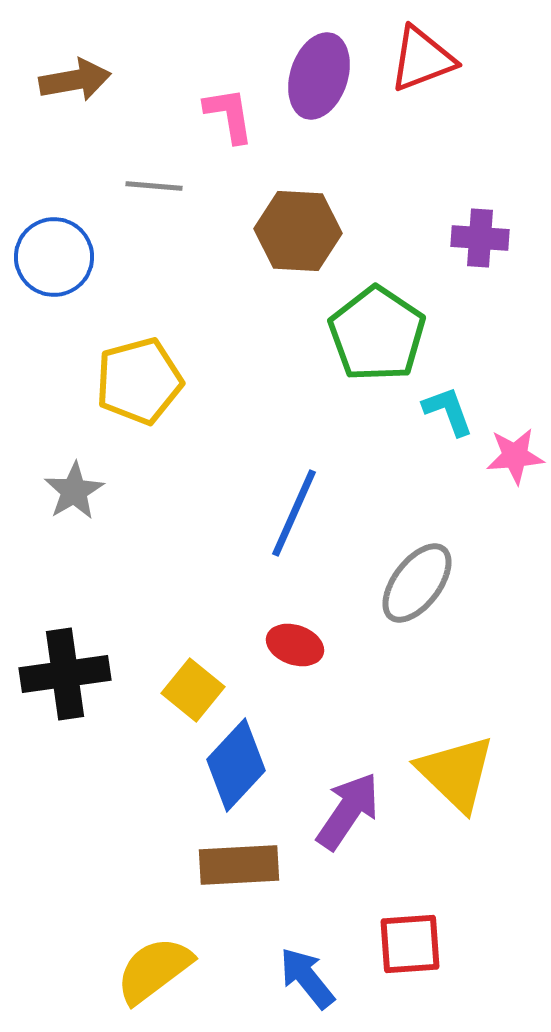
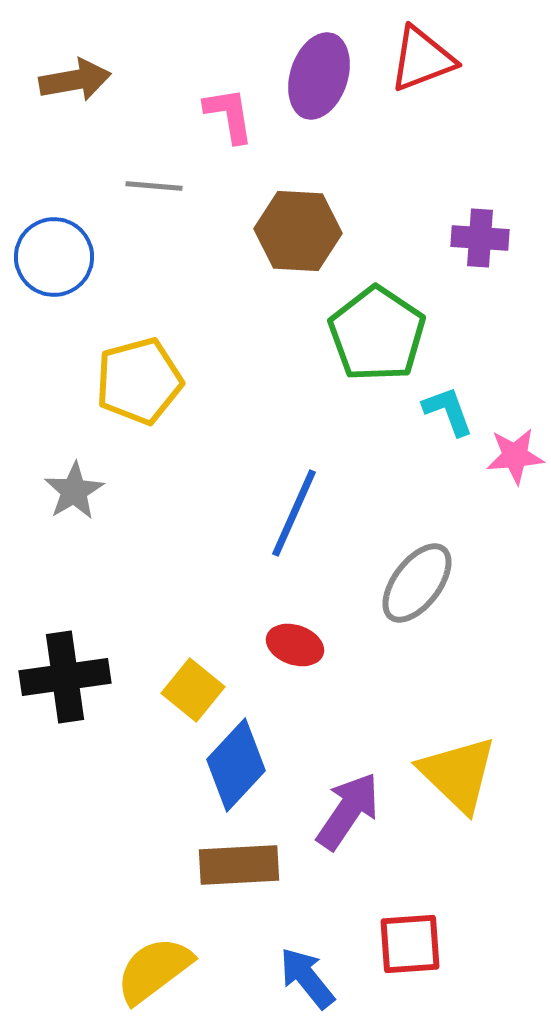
black cross: moved 3 px down
yellow triangle: moved 2 px right, 1 px down
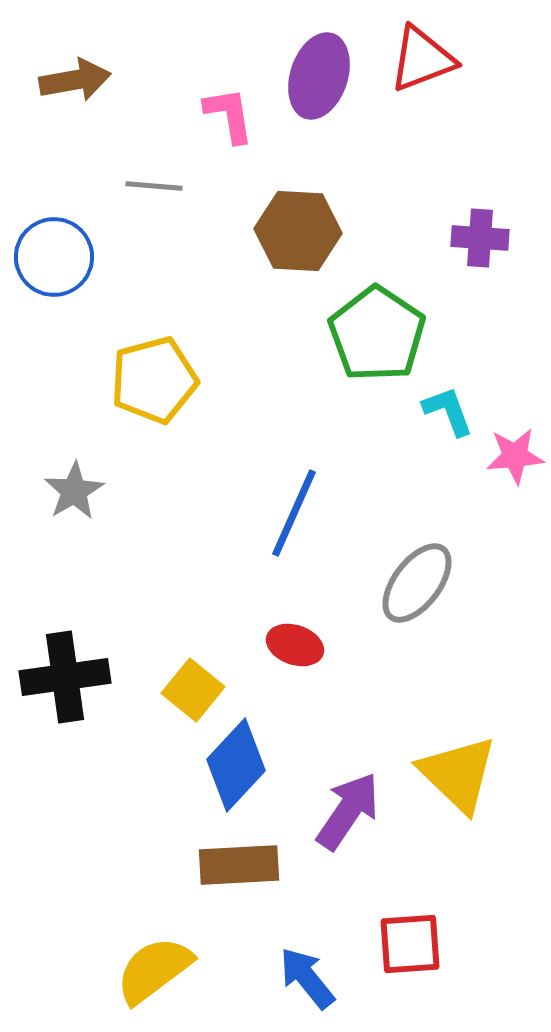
yellow pentagon: moved 15 px right, 1 px up
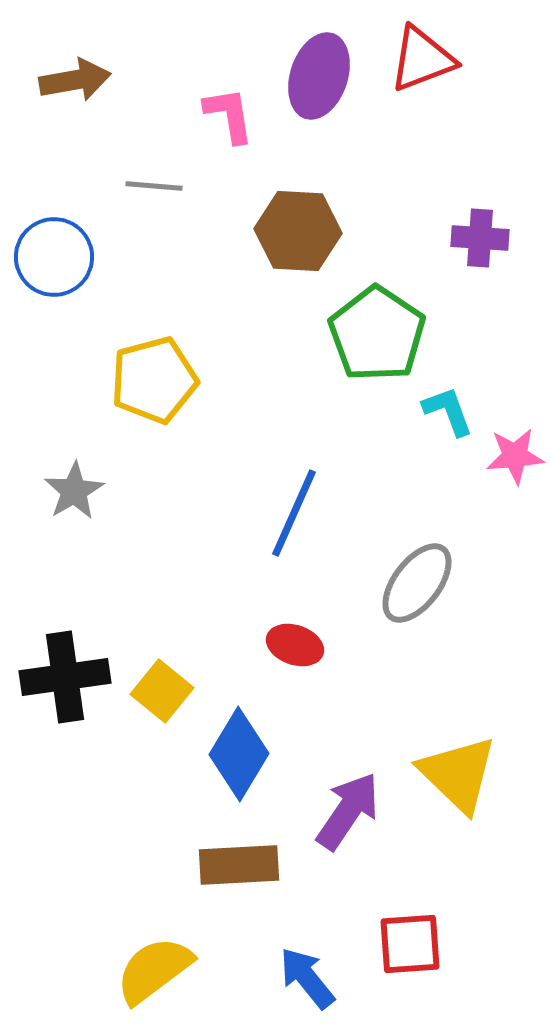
yellow square: moved 31 px left, 1 px down
blue diamond: moved 3 px right, 11 px up; rotated 12 degrees counterclockwise
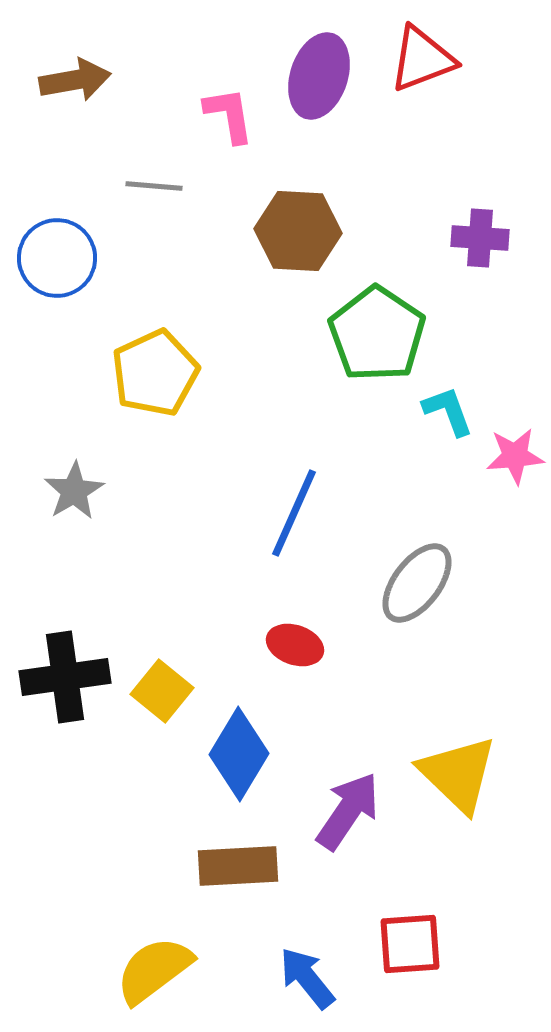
blue circle: moved 3 px right, 1 px down
yellow pentagon: moved 1 px right, 7 px up; rotated 10 degrees counterclockwise
brown rectangle: moved 1 px left, 1 px down
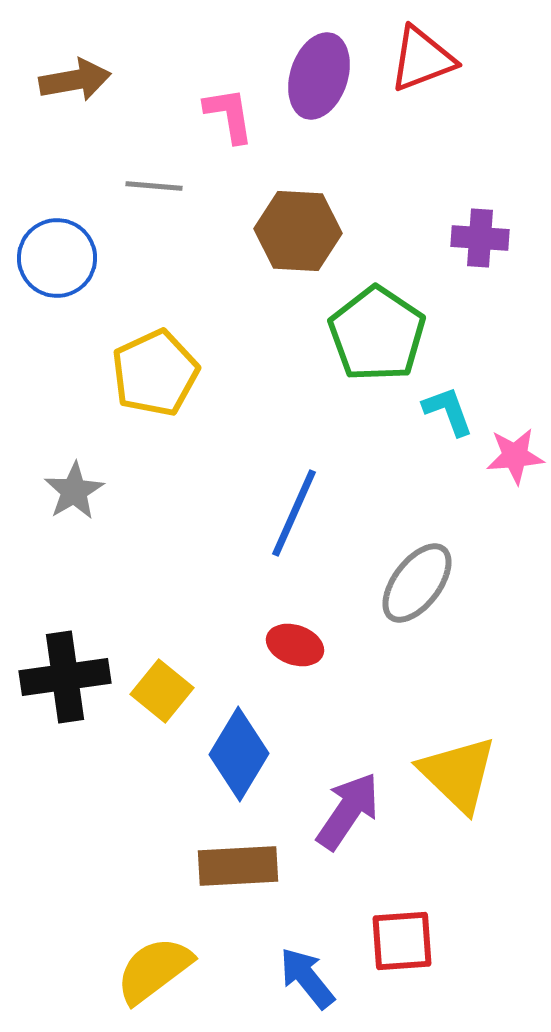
red square: moved 8 px left, 3 px up
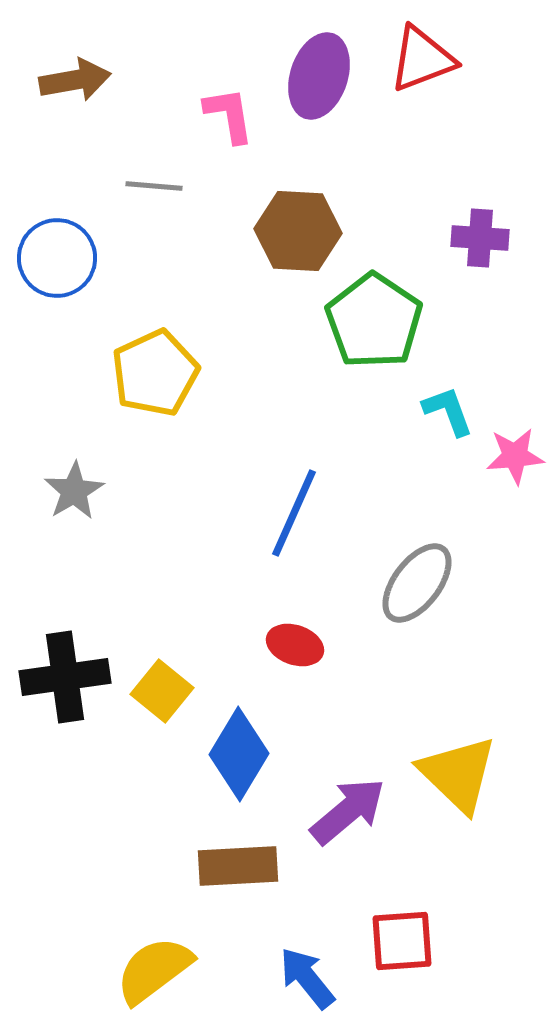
green pentagon: moved 3 px left, 13 px up
purple arrow: rotated 16 degrees clockwise
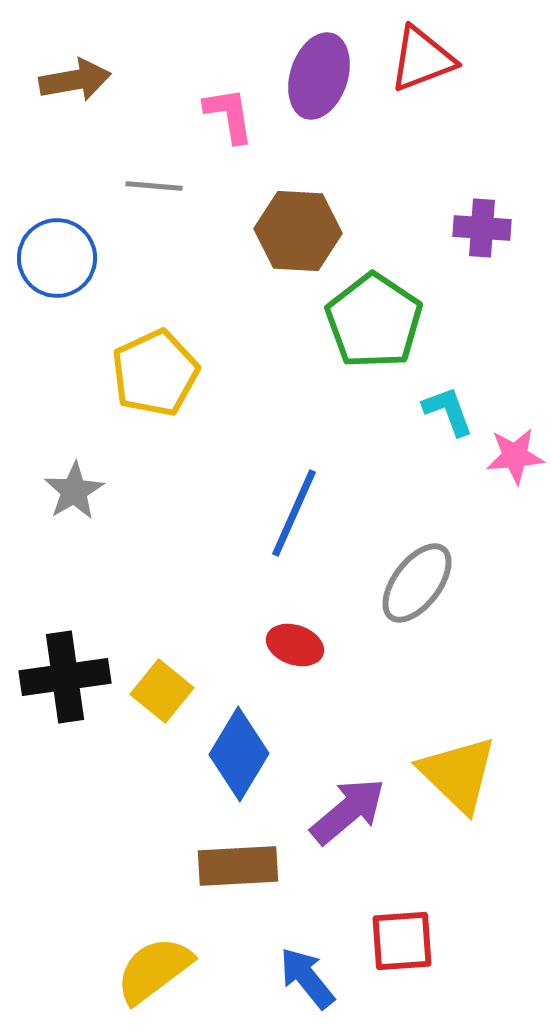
purple cross: moved 2 px right, 10 px up
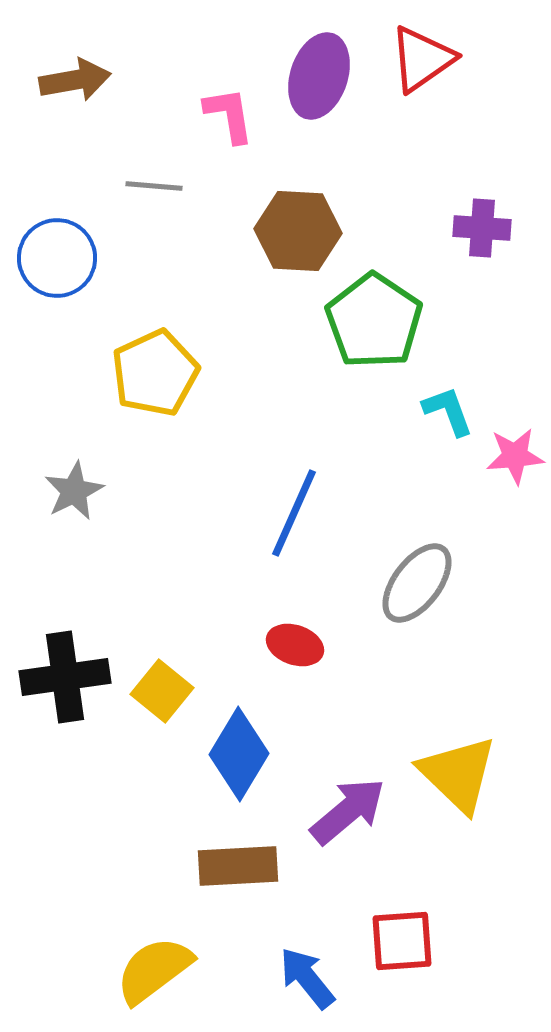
red triangle: rotated 14 degrees counterclockwise
gray star: rotated 4 degrees clockwise
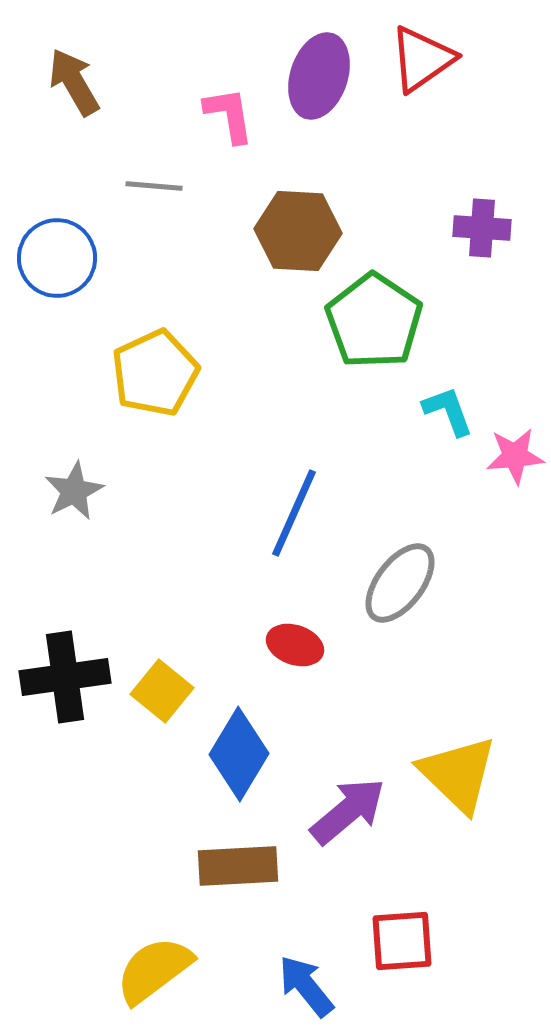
brown arrow: moved 1 px left, 2 px down; rotated 110 degrees counterclockwise
gray ellipse: moved 17 px left
blue arrow: moved 1 px left, 8 px down
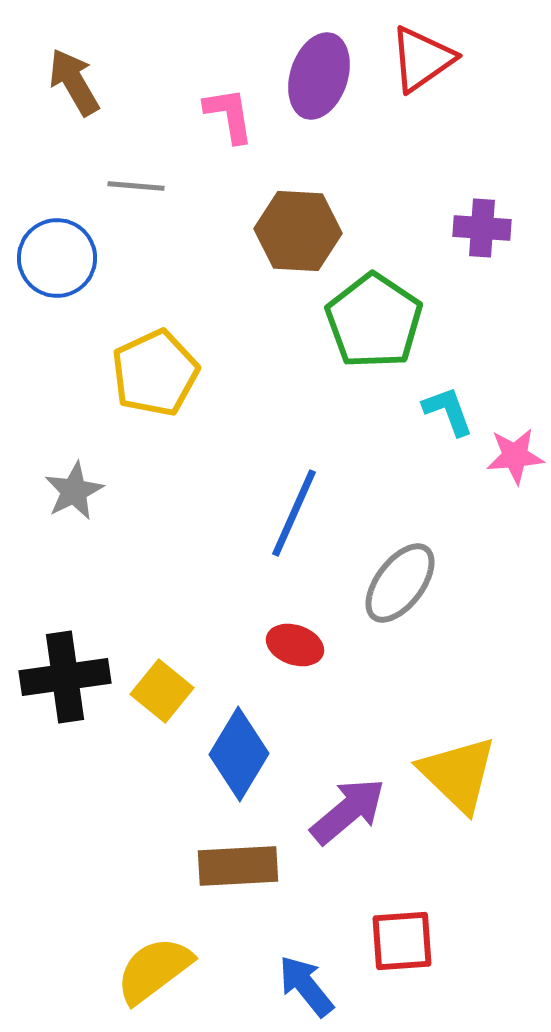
gray line: moved 18 px left
